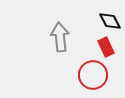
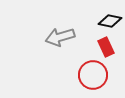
black diamond: rotated 50 degrees counterclockwise
gray arrow: rotated 100 degrees counterclockwise
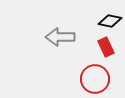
gray arrow: rotated 16 degrees clockwise
red circle: moved 2 px right, 4 px down
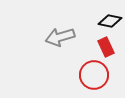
gray arrow: rotated 16 degrees counterclockwise
red circle: moved 1 px left, 4 px up
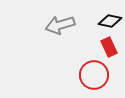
gray arrow: moved 12 px up
red rectangle: moved 3 px right
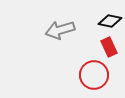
gray arrow: moved 5 px down
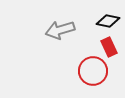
black diamond: moved 2 px left
red circle: moved 1 px left, 4 px up
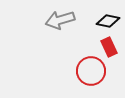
gray arrow: moved 10 px up
red circle: moved 2 px left
